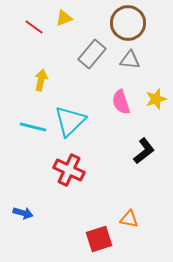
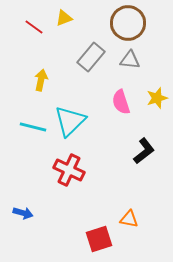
gray rectangle: moved 1 px left, 3 px down
yellow star: moved 1 px right, 1 px up
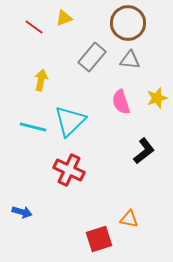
gray rectangle: moved 1 px right
blue arrow: moved 1 px left, 1 px up
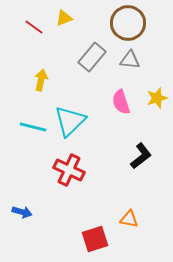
black L-shape: moved 3 px left, 5 px down
red square: moved 4 px left
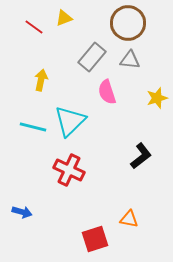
pink semicircle: moved 14 px left, 10 px up
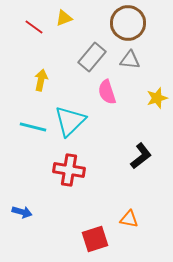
red cross: rotated 16 degrees counterclockwise
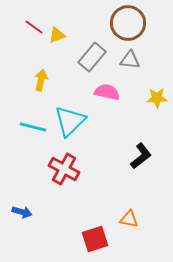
yellow triangle: moved 7 px left, 17 px down
pink semicircle: rotated 120 degrees clockwise
yellow star: rotated 15 degrees clockwise
red cross: moved 5 px left, 1 px up; rotated 20 degrees clockwise
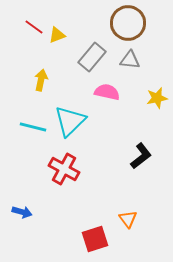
yellow star: rotated 10 degrees counterclockwise
orange triangle: moved 1 px left; rotated 42 degrees clockwise
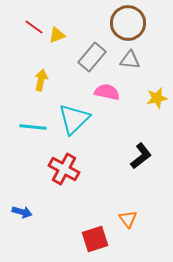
cyan triangle: moved 4 px right, 2 px up
cyan line: rotated 8 degrees counterclockwise
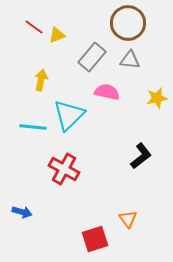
cyan triangle: moved 5 px left, 4 px up
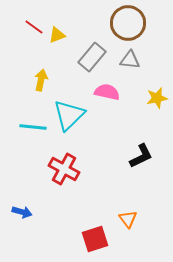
black L-shape: rotated 12 degrees clockwise
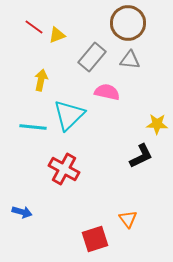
yellow star: moved 26 px down; rotated 15 degrees clockwise
